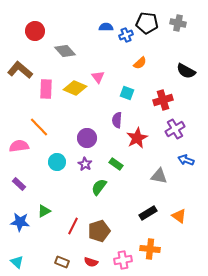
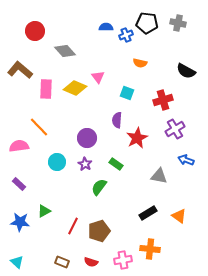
orange semicircle: rotated 56 degrees clockwise
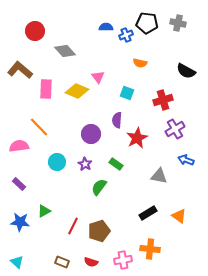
yellow diamond: moved 2 px right, 3 px down
purple circle: moved 4 px right, 4 px up
